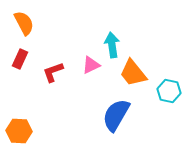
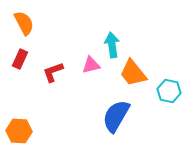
pink triangle: rotated 12 degrees clockwise
blue semicircle: moved 1 px down
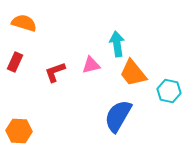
orange semicircle: rotated 45 degrees counterclockwise
cyan arrow: moved 5 px right, 1 px up
red rectangle: moved 5 px left, 3 px down
red L-shape: moved 2 px right
blue semicircle: moved 2 px right
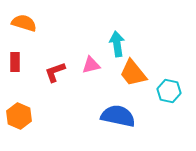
red rectangle: rotated 24 degrees counterclockwise
blue semicircle: rotated 72 degrees clockwise
orange hexagon: moved 15 px up; rotated 20 degrees clockwise
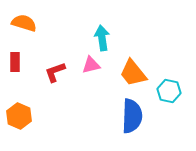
cyan arrow: moved 15 px left, 6 px up
blue semicircle: moved 14 px right; rotated 80 degrees clockwise
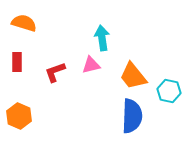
red rectangle: moved 2 px right
orange trapezoid: moved 3 px down
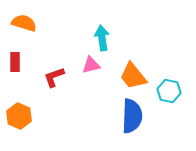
red rectangle: moved 2 px left
red L-shape: moved 1 px left, 5 px down
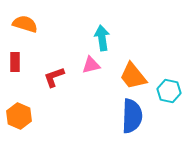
orange semicircle: moved 1 px right, 1 px down
